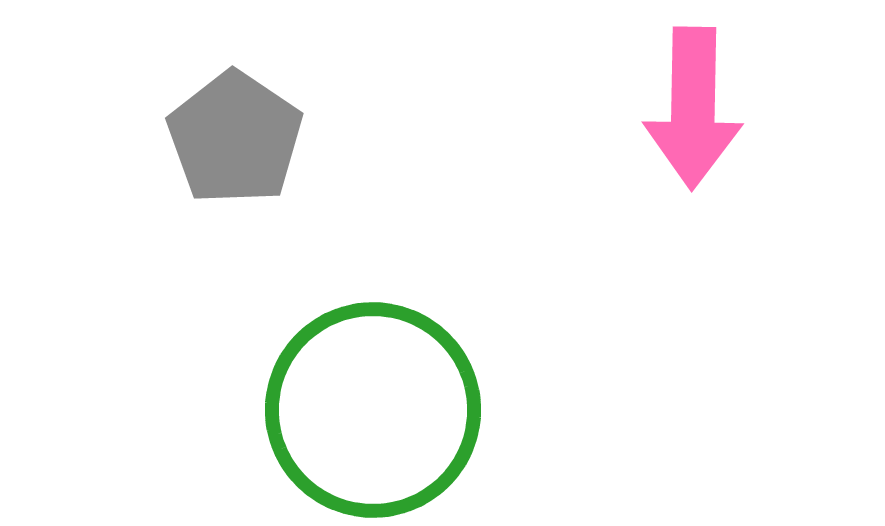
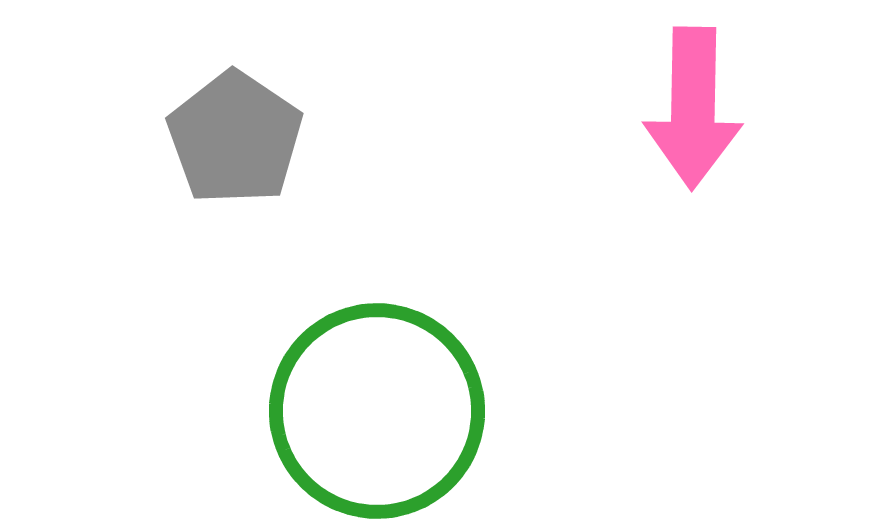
green circle: moved 4 px right, 1 px down
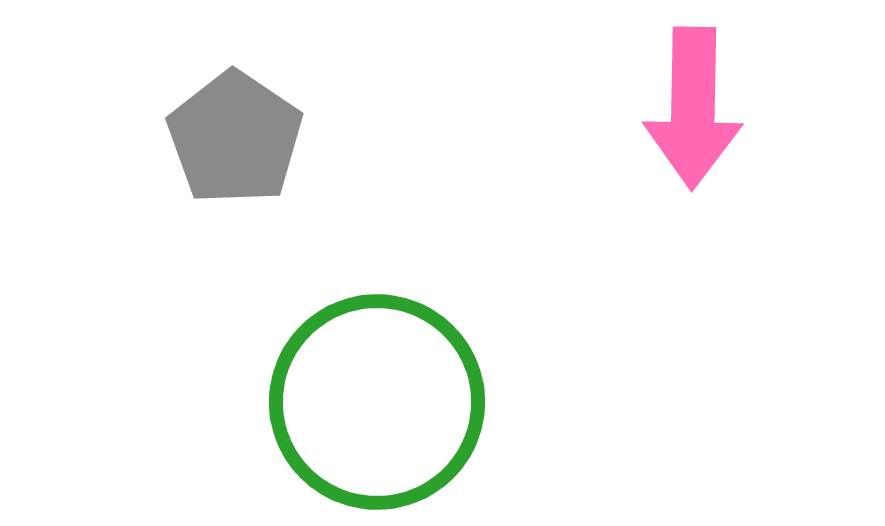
green circle: moved 9 px up
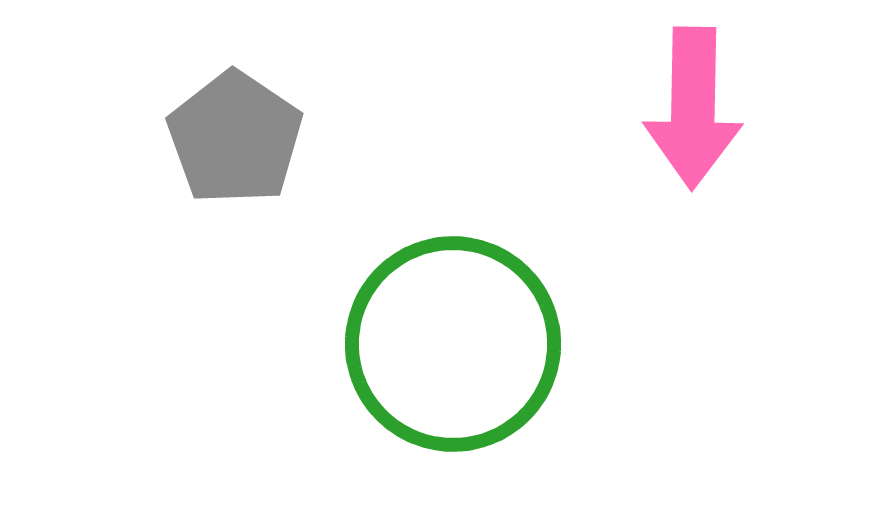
green circle: moved 76 px right, 58 px up
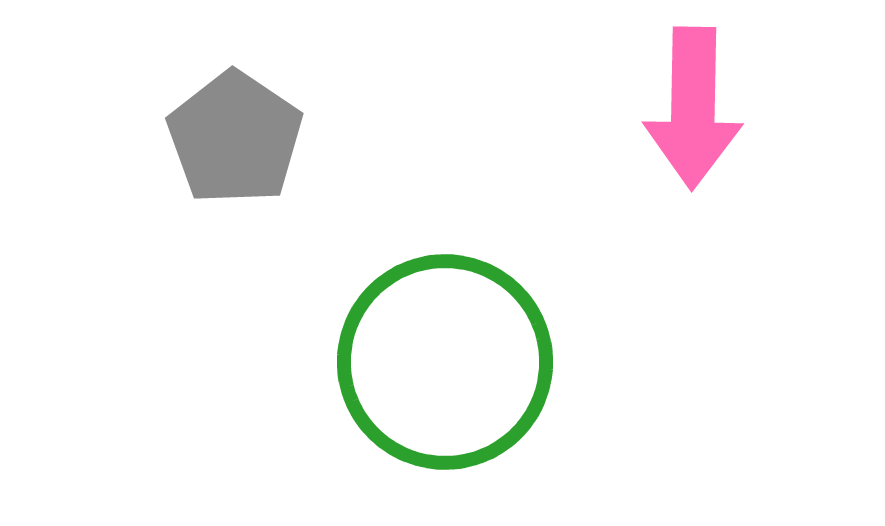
green circle: moved 8 px left, 18 px down
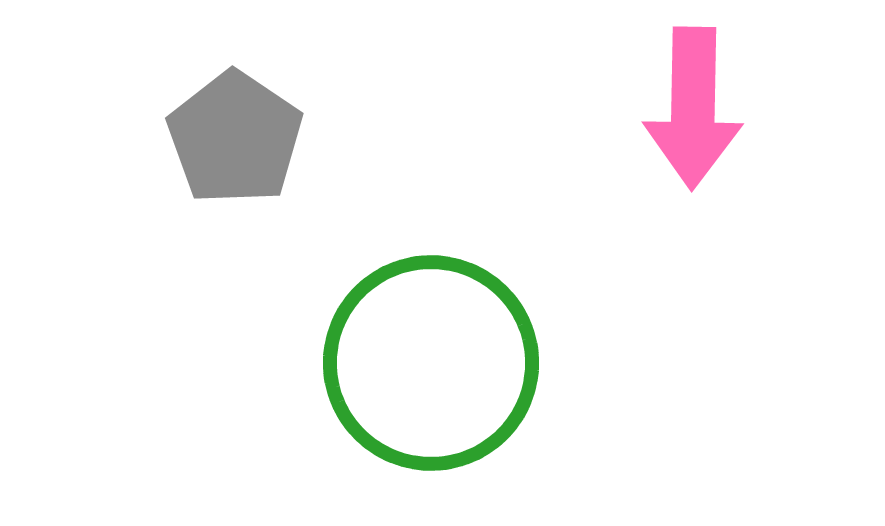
green circle: moved 14 px left, 1 px down
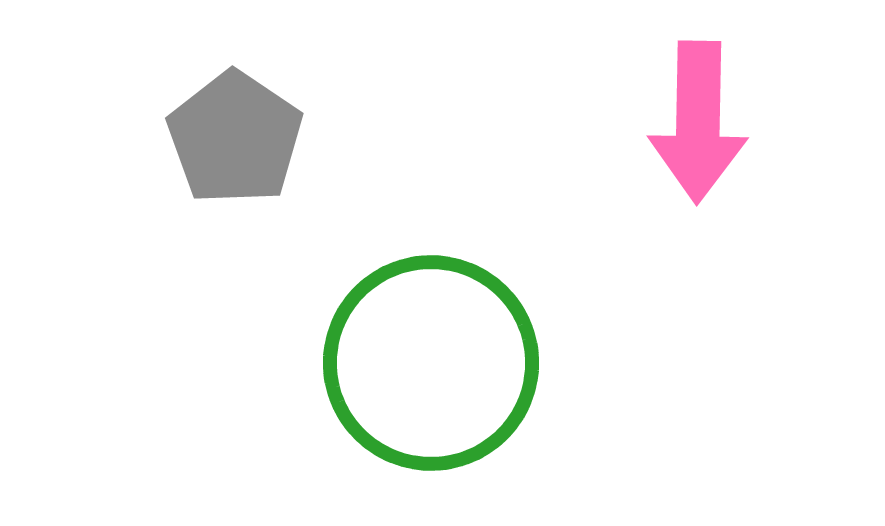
pink arrow: moved 5 px right, 14 px down
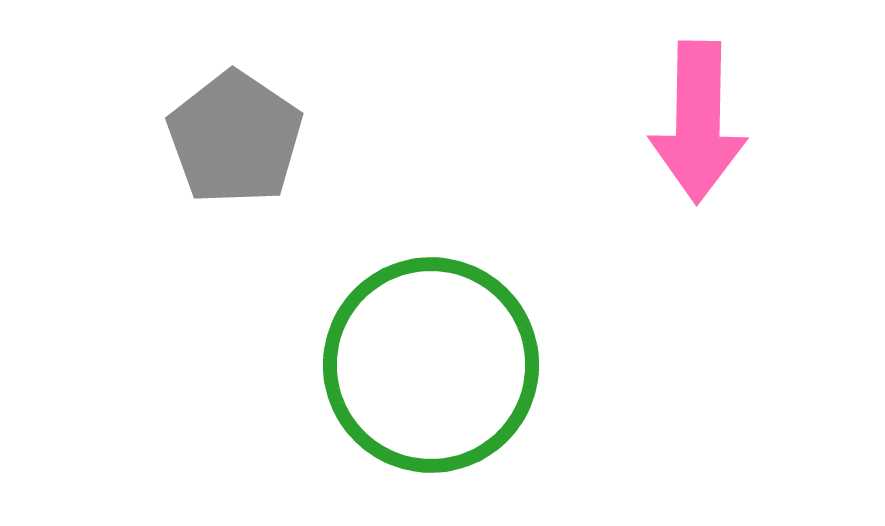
green circle: moved 2 px down
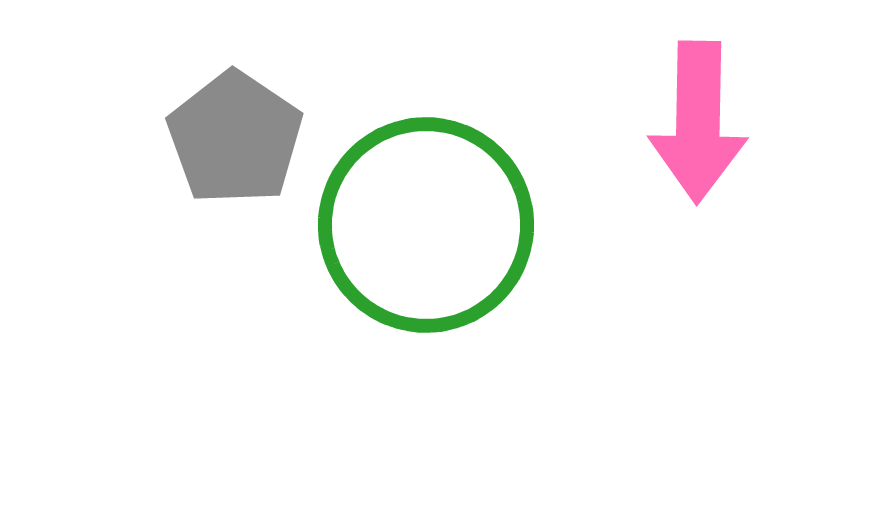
green circle: moved 5 px left, 140 px up
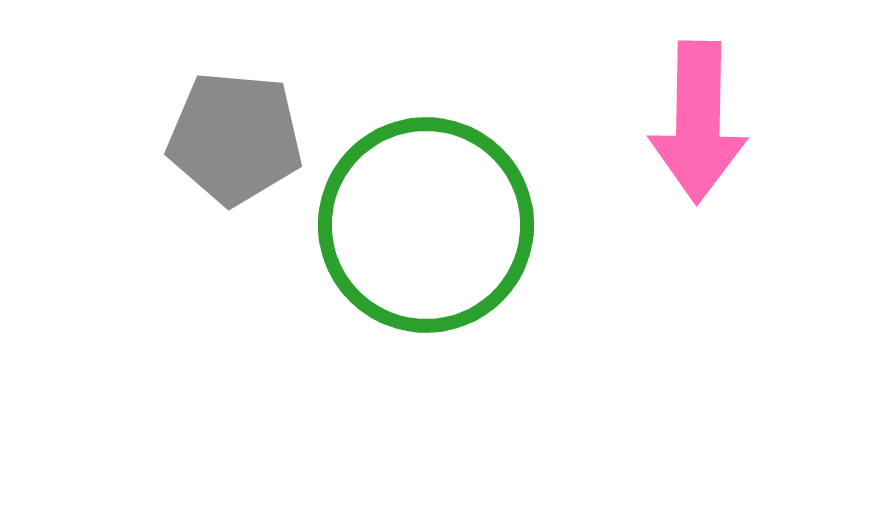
gray pentagon: rotated 29 degrees counterclockwise
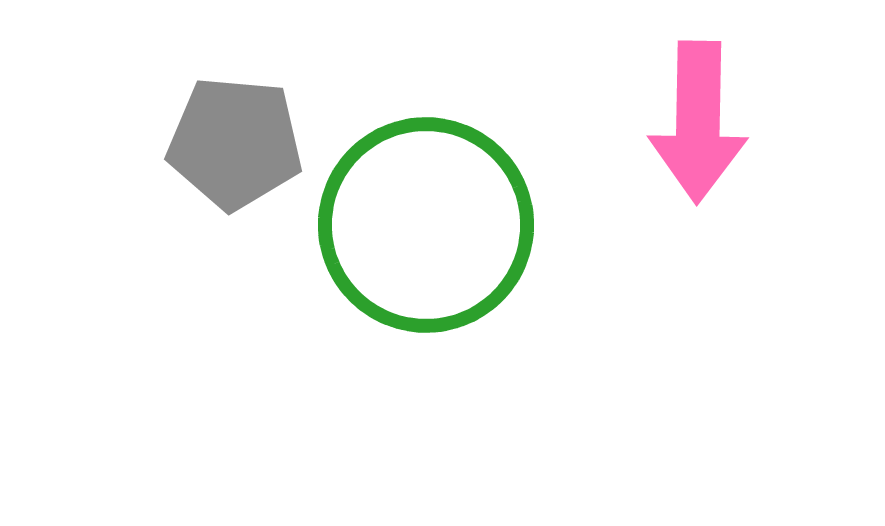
gray pentagon: moved 5 px down
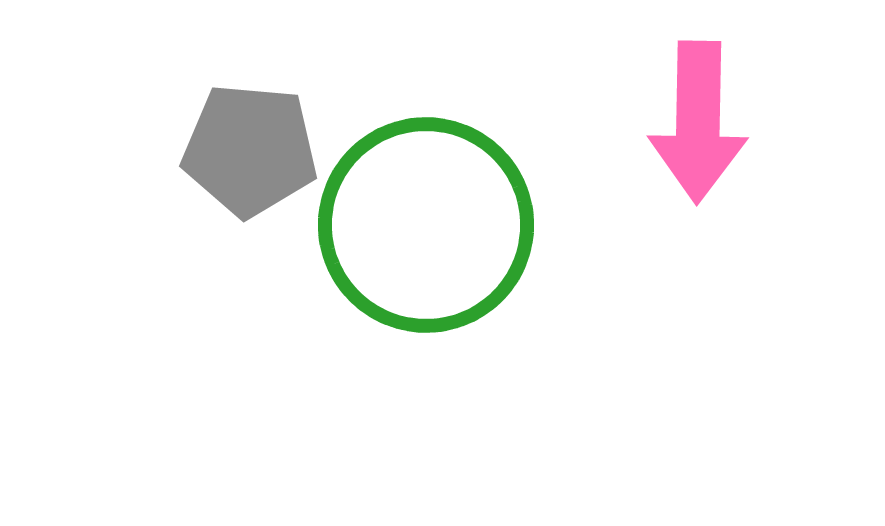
gray pentagon: moved 15 px right, 7 px down
